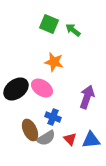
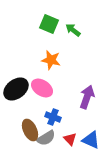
orange star: moved 3 px left, 2 px up
blue triangle: rotated 30 degrees clockwise
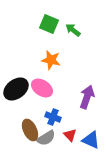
red triangle: moved 4 px up
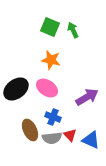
green square: moved 1 px right, 3 px down
green arrow: rotated 28 degrees clockwise
pink ellipse: moved 5 px right
purple arrow: rotated 40 degrees clockwise
gray semicircle: moved 6 px right; rotated 24 degrees clockwise
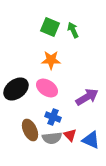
orange star: rotated 12 degrees counterclockwise
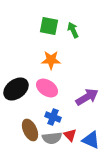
green square: moved 1 px left, 1 px up; rotated 12 degrees counterclockwise
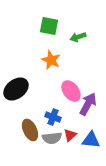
green arrow: moved 5 px right, 7 px down; rotated 84 degrees counterclockwise
orange star: rotated 24 degrees clockwise
pink ellipse: moved 24 px right, 3 px down; rotated 20 degrees clockwise
purple arrow: moved 1 px right, 7 px down; rotated 30 degrees counterclockwise
red triangle: rotated 32 degrees clockwise
blue triangle: rotated 18 degrees counterclockwise
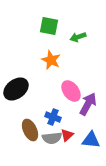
red triangle: moved 3 px left
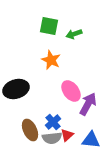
green arrow: moved 4 px left, 3 px up
black ellipse: rotated 20 degrees clockwise
blue cross: moved 5 px down; rotated 28 degrees clockwise
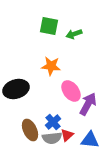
orange star: moved 6 px down; rotated 18 degrees counterclockwise
blue triangle: moved 1 px left
